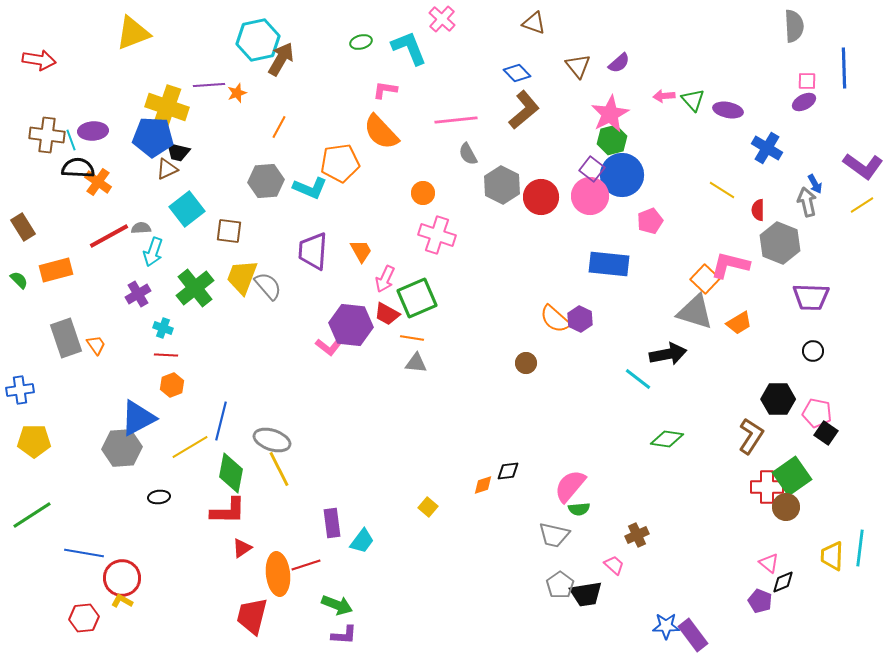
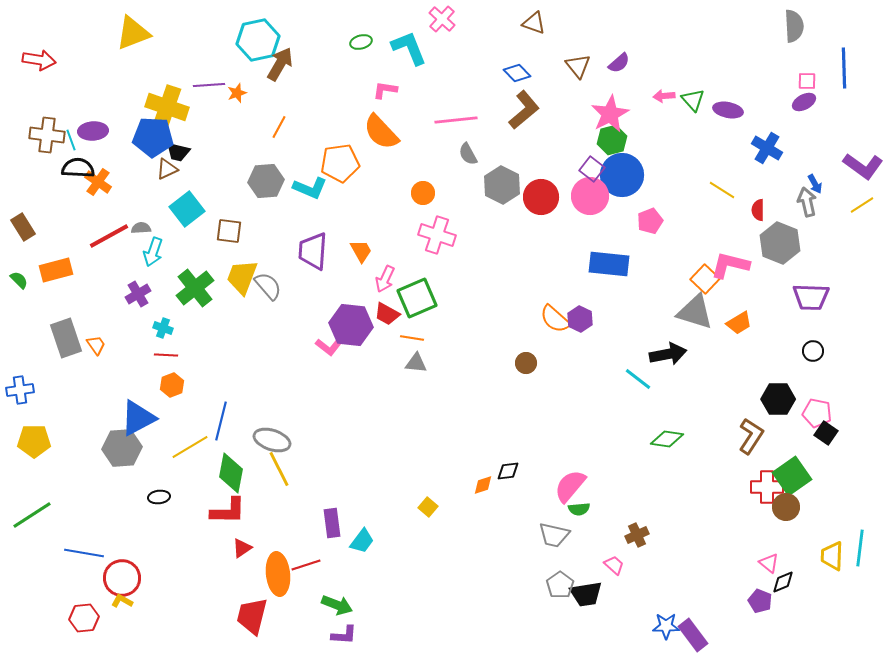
brown arrow at (281, 59): moved 1 px left, 5 px down
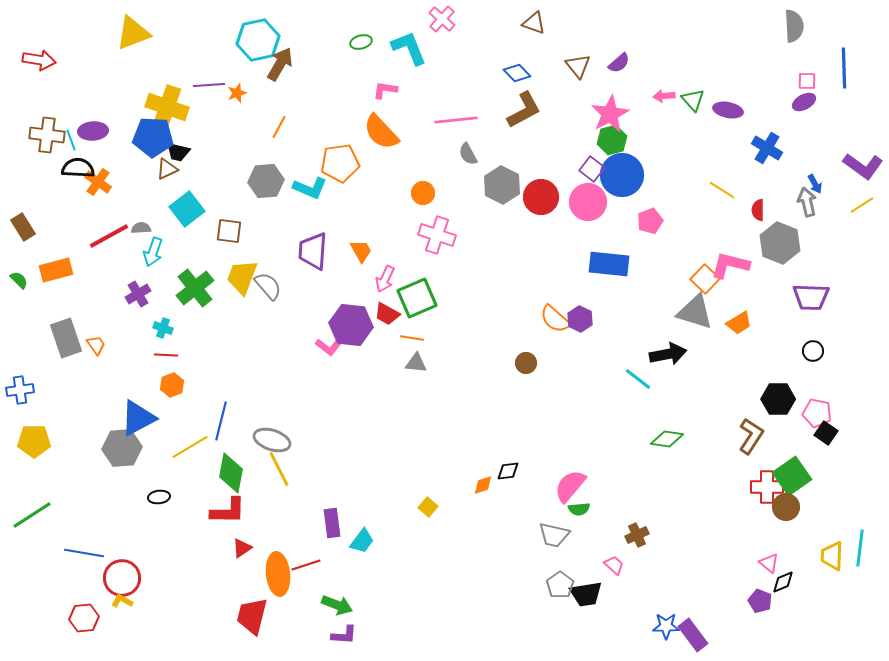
brown L-shape at (524, 110): rotated 12 degrees clockwise
pink circle at (590, 196): moved 2 px left, 6 px down
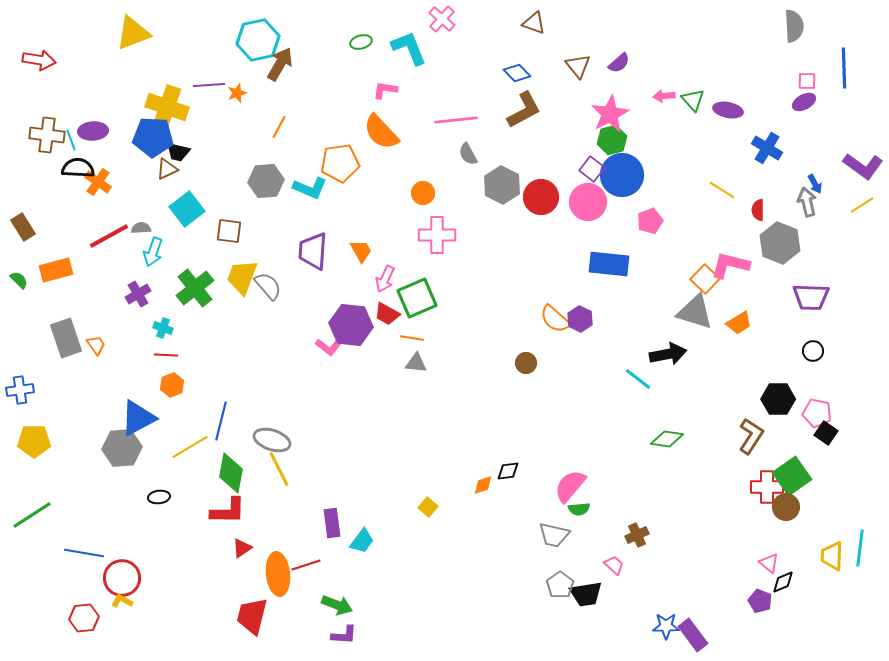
pink cross at (437, 235): rotated 18 degrees counterclockwise
